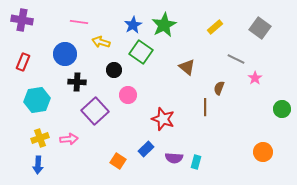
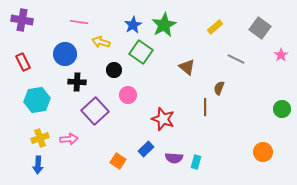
red rectangle: rotated 48 degrees counterclockwise
pink star: moved 26 px right, 23 px up
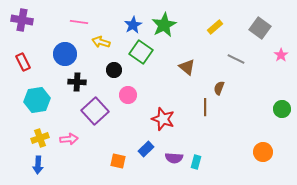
orange square: rotated 21 degrees counterclockwise
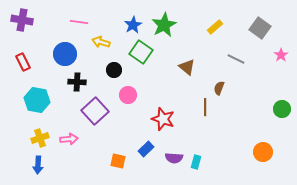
cyan hexagon: rotated 20 degrees clockwise
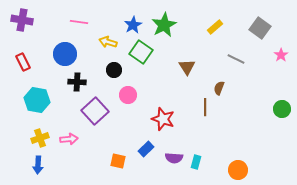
yellow arrow: moved 7 px right
brown triangle: rotated 18 degrees clockwise
orange circle: moved 25 px left, 18 px down
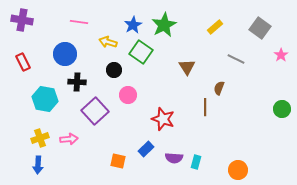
cyan hexagon: moved 8 px right, 1 px up
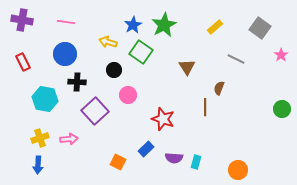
pink line: moved 13 px left
orange square: moved 1 px down; rotated 14 degrees clockwise
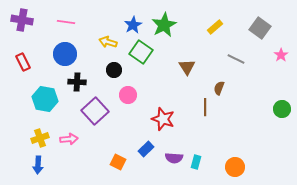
orange circle: moved 3 px left, 3 px up
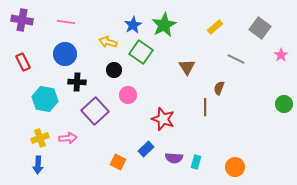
green circle: moved 2 px right, 5 px up
pink arrow: moved 1 px left, 1 px up
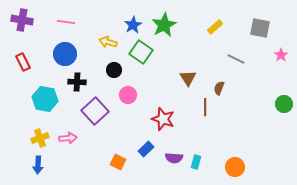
gray square: rotated 25 degrees counterclockwise
brown triangle: moved 1 px right, 11 px down
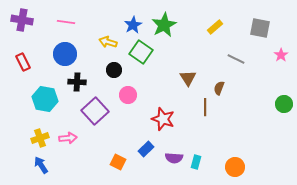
blue arrow: moved 3 px right; rotated 144 degrees clockwise
